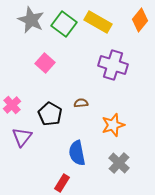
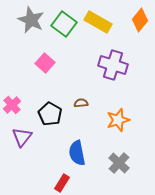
orange star: moved 5 px right, 5 px up
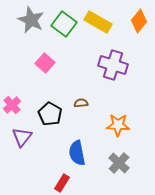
orange diamond: moved 1 px left, 1 px down
orange star: moved 5 px down; rotated 20 degrees clockwise
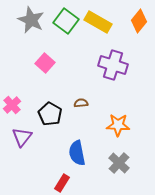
green square: moved 2 px right, 3 px up
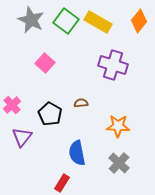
orange star: moved 1 px down
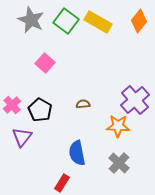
purple cross: moved 22 px right, 35 px down; rotated 32 degrees clockwise
brown semicircle: moved 2 px right, 1 px down
black pentagon: moved 10 px left, 4 px up
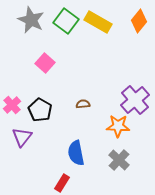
blue semicircle: moved 1 px left
gray cross: moved 3 px up
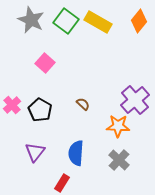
brown semicircle: rotated 48 degrees clockwise
purple triangle: moved 13 px right, 15 px down
blue semicircle: rotated 15 degrees clockwise
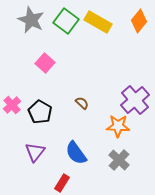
brown semicircle: moved 1 px left, 1 px up
black pentagon: moved 2 px down
blue semicircle: rotated 40 degrees counterclockwise
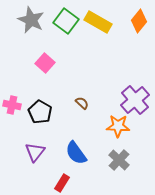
pink cross: rotated 36 degrees counterclockwise
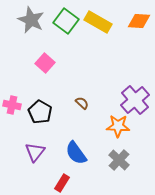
orange diamond: rotated 55 degrees clockwise
